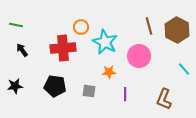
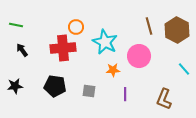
orange circle: moved 5 px left
orange star: moved 4 px right, 2 px up
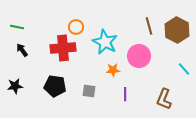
green line: moved 1 px right, 2 px down
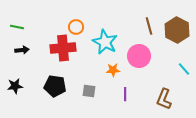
black arrow: rotated 120 degrees clockwise
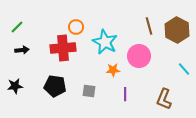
green line: rotated 56 degrees counterclockwise
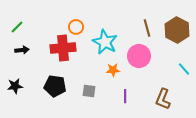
brown line: moved 2 px left, 2 px down
purple line: moved 2 px down
brown L-shape: moved 1 px left
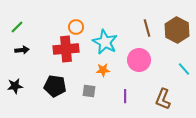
red cross: moved 3 px right, 1 px down
pink circle: moved 4 px down
orange star: moved 10 px left
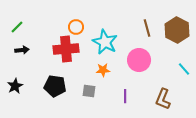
black star: rotated 21 degrees counterclockwise
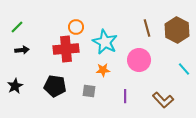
brown L-shape: moved 1 px down; rotated 65 degrees counterclockwise
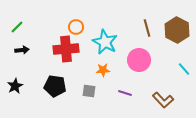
purple line: moved 3 px up; rotated 72 degrees counterclockwise
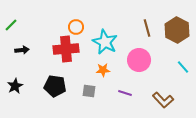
green line: moved 6 px left, 2 px up
cyan line: moved 1 px left, 2 px up
